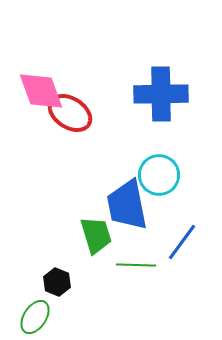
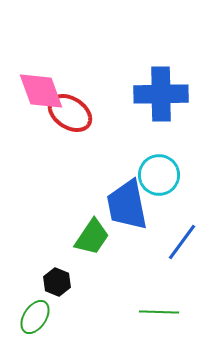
green trapezoid: moved 4 px left, 2 px down; rotated 51 degrees clockwise
green line: moved 23 px right, 47 px down
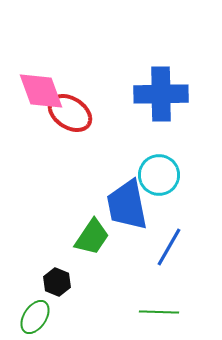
blue line: moved 13 px left, 5 px down; rotated 6 degrees counterclockwise
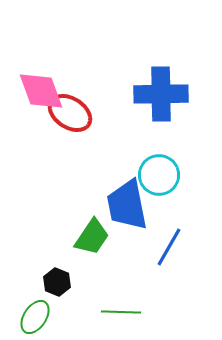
green line: moved 38 px left
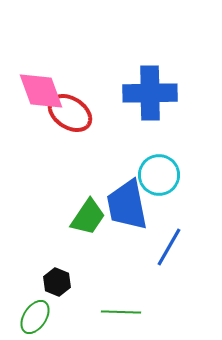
blue cross: moved 11 px left, 1 px up
green trapezoid: moved 4 px left, 20 px up
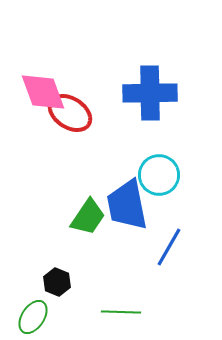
pink diamond: moved 2 px right, 1 px down
green ellipse: moved 2 px left
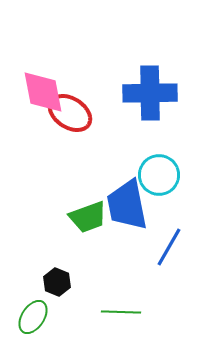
pink diamond: rotated 9 degrees clockwise
green trapezoid: rotated 36 degrees clockwise
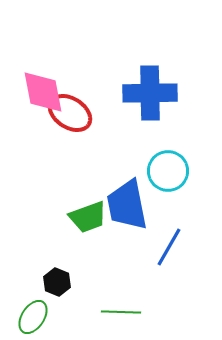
cyan circle: moved 9 px right, 4 px up
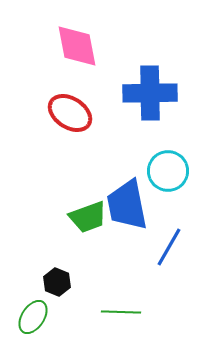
pink diamond: moved 34 px right, 46 px up
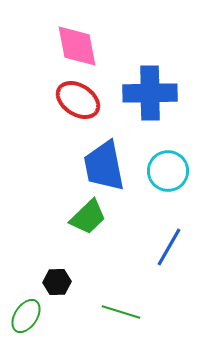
red ellipse: moved 8 px right, 13 px up
blue trapezoid: moved 23 px left, 39 px up
green trapezoid: rotated 24 degrees counterclockwise
black hexagon: rotated 24 degrees counterclockwise
green line: rotated 15 degrees clockwise
green ellipse: moved 7 px left, 1 px up
